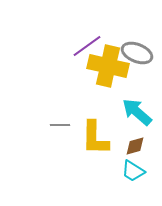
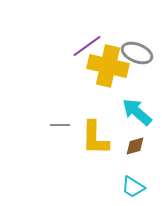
cyan trapezoid: moved 16 px down
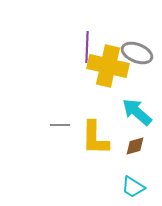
purple line: moved 1 px down; rotated 52 degrees counterclockwise
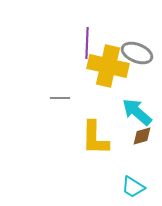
purple line: moved 4 px up
gray line: moved 27 px up
brown diamond: moved 7 px right, 10 px up
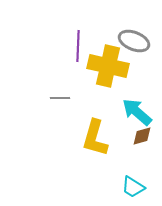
purple line: moved 9 px left, 3 px down
gray ellipse: moved 3 px left, 12 px up
yellow L-shape: rotated 15 degrees clockwise
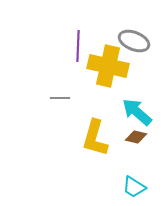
brown diamond: moved 6 px left, 1 px down; rotated 30 degrees clockwise
cyan trapezoid: moved 1 px right
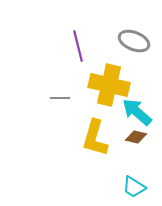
purple line: rotated 16 degrees counterclockwise
yellow cross: moved 1 px right, 19 px down
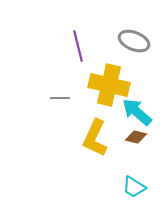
yellow L-shape: rotated 9 degrees clockwise
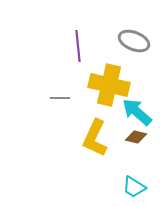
purple line: rotated 8 degrees clockwise
